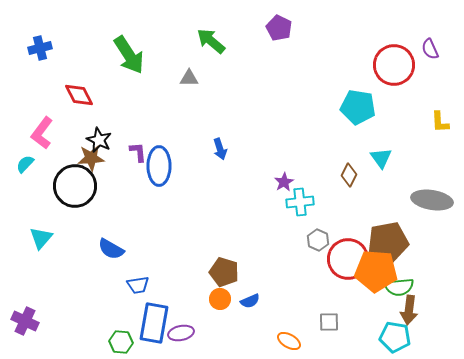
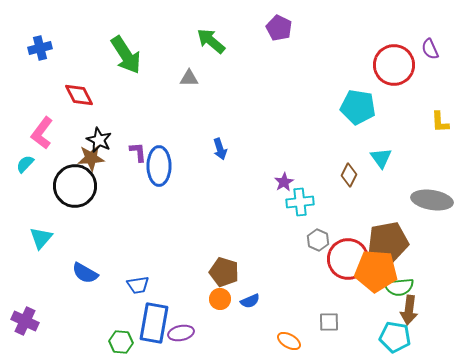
green arrow at (129, 55): moved 3 px left
blue semicircle at (111, 249): moved 26 px left, 24 px down
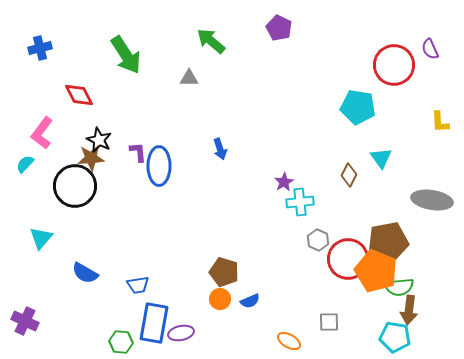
orange pentagon at (376, 271): rotated 18 degrees clockwise
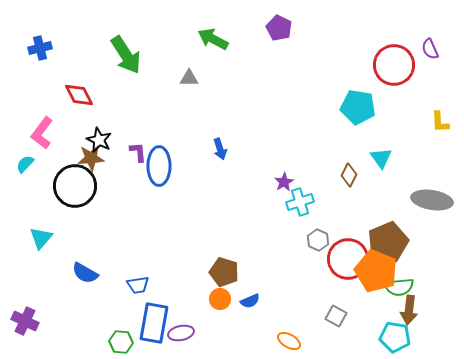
green arrow at (211, 41): moved 2 px right, 2 px up; rotated 12 degrees counterclockwise
cyan cross at (300, 202): rotated 12 degrees counterclockwise
brown pentagon at (388, 242): rotated 12 degrees counterclockwise
gray square at (329, 322): moved 7 px right, 6 px up; rotated 30 degrees clockwise
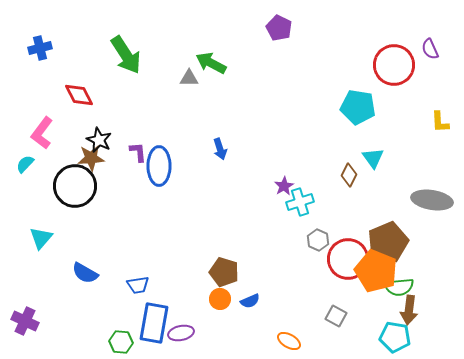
green arrow at (213, 39): moved 2 px left, 24 px down
cyan triangle at (381, 158): moved 8 px left
purple star at (284, 182): moved 4 px down
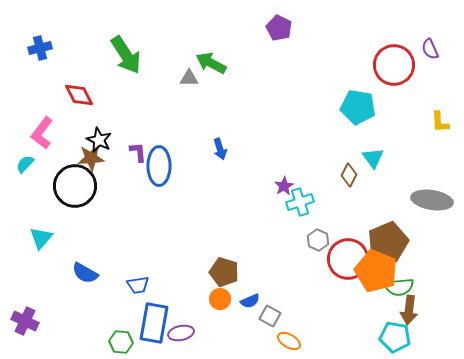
gray square at (336, 316): moved 66 px left
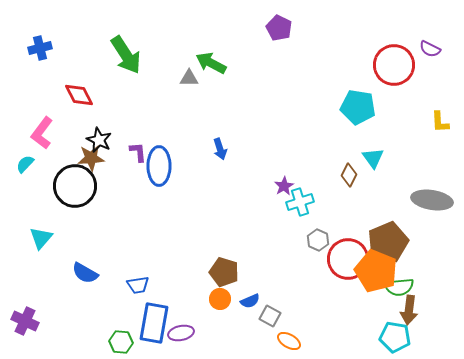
purple semicircle at (430, 49): rotated 40 degrees counterclockwise
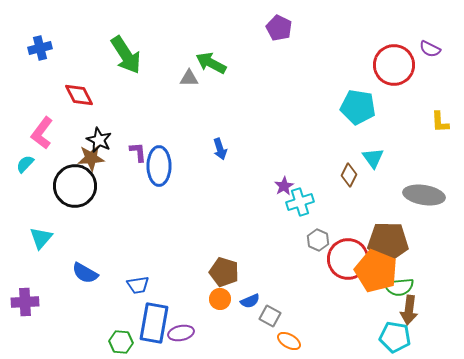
gray ellipse at (432, 200): moved 8 px left, 5 px up
brown pentagon at (388, 242): rotated 24 degrees clockwise
purple cross at (25, 321): moved 19 px up; rotated 28 degrees counterclockwise
